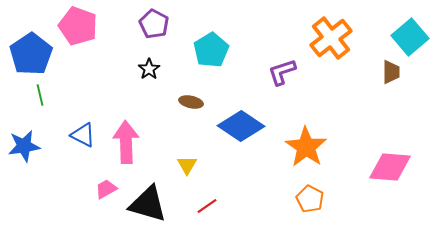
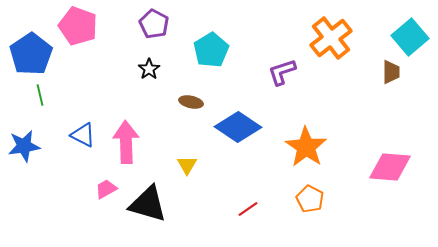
blue diamond: moved 3 px left, 1 px down
red line: moved 41 px right, 3 px down
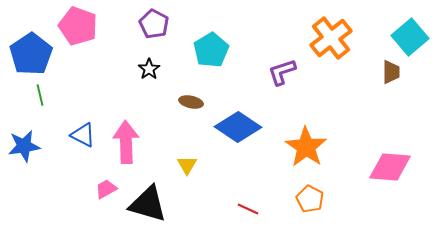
red line: rotated 60 degrees clockwise
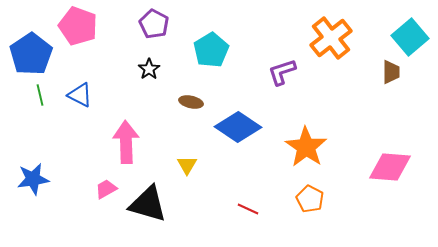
blue triangle: moved 3 px left, 40 px up
blue star: moved 9 px right, 33 px down
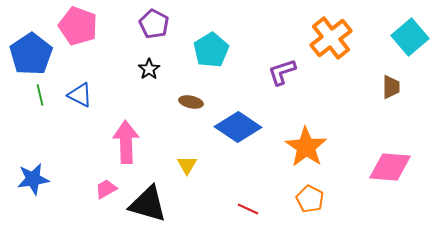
brown trapezoid: moved 15 px down
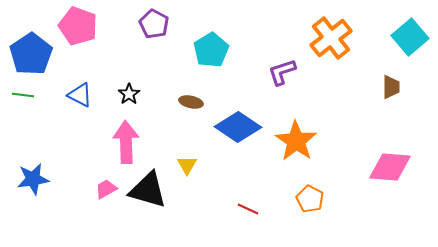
black star: moved 20 px left, 25 px down
green line: moved 17 px left; rotated 70 degrees counterclockwise
orange star: moved 10 px left, 6 px up
black triangle: moved 14 px up
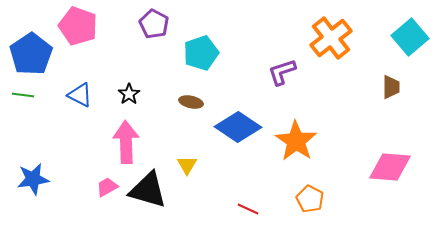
cyan pentagon: moved 10 px left, 3 px down; rotated 12 degrees clockwise
pink trapezoid: moved 1 px right, 2 px up
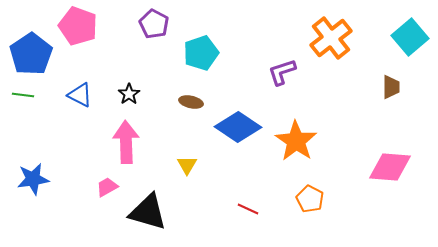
black triangle: moved 22 px down
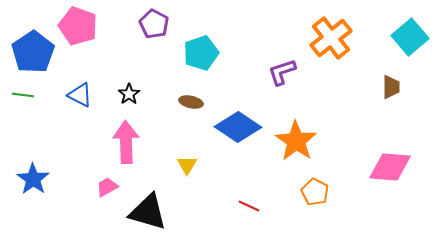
blue pentagon: moved 2 px right, 2 px up
blue star: rotated 28 degrees counterclockwise
orange pentagon: moved 5 px right, 7 px up
red line: moved 1 px right, 3 px up
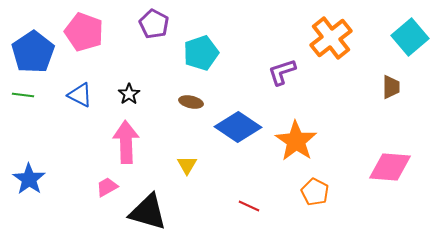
pink pentagon: moved 6 px right, 6 px down
blue star: moved 4 px left
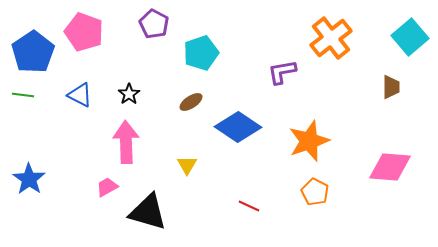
purple L-shape: rotated 8 degrees clockwise
brown ellipse: rotated 45 degrees counterclockwise
orange star: moved 13 px right; rotated 18 degrees clockwise
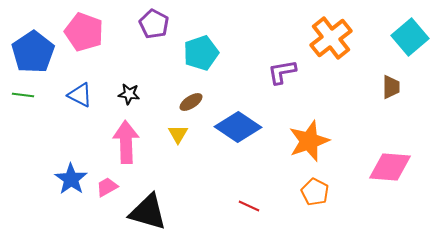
black star: rotated 30 degrees counterclockwise
yellow triangle: moved 9 px left, 31 px up
blue star: moved 42 px right
